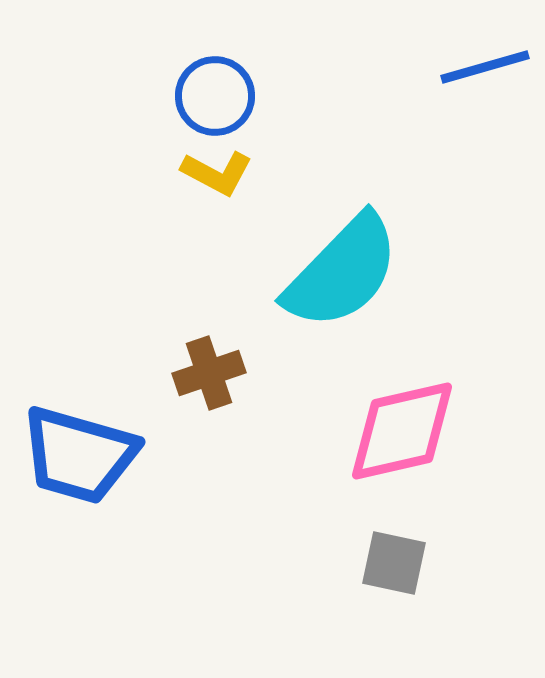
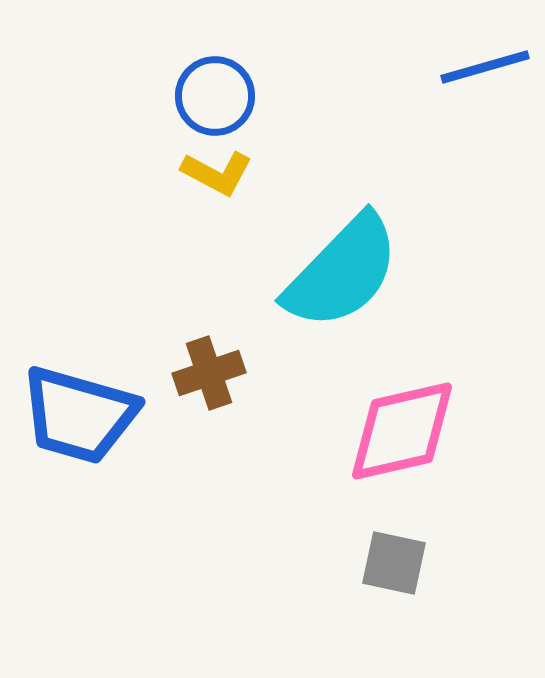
blue trapezoid: moved 40 px up
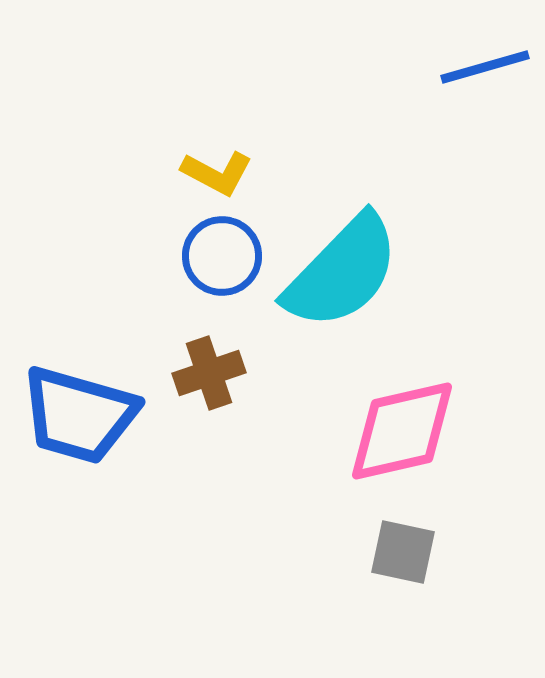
blue circle: moved 7 px right, 160 px down
gray square: moved 9 px right, 11 px up
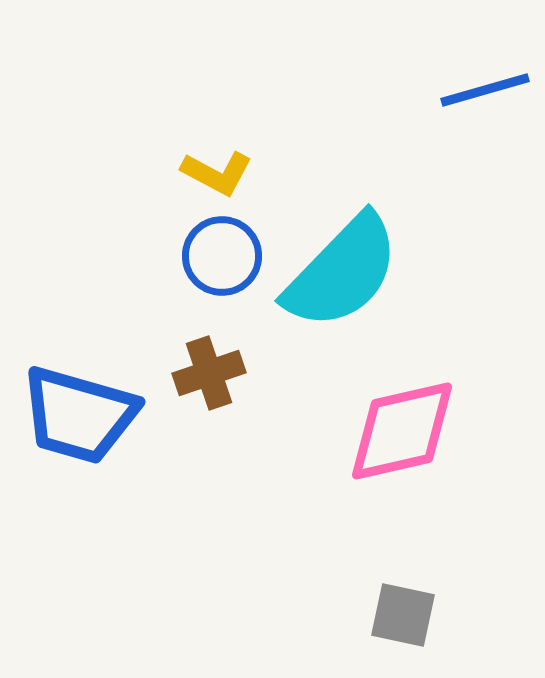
blue line: moved 23 px down
gray square: moved 63 px down
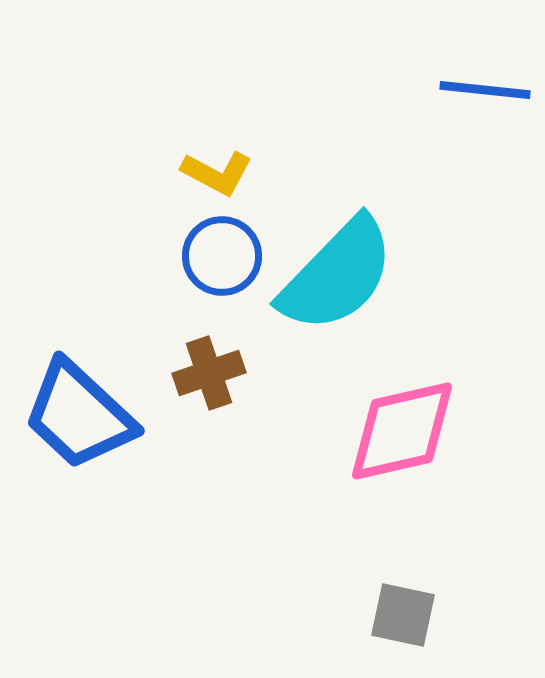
blue line: rotated 22 degrees clockwise
cyan semicircle: moved 5 px left, 3 px down
blue trapezoid: rotated 27 degrees clockwise
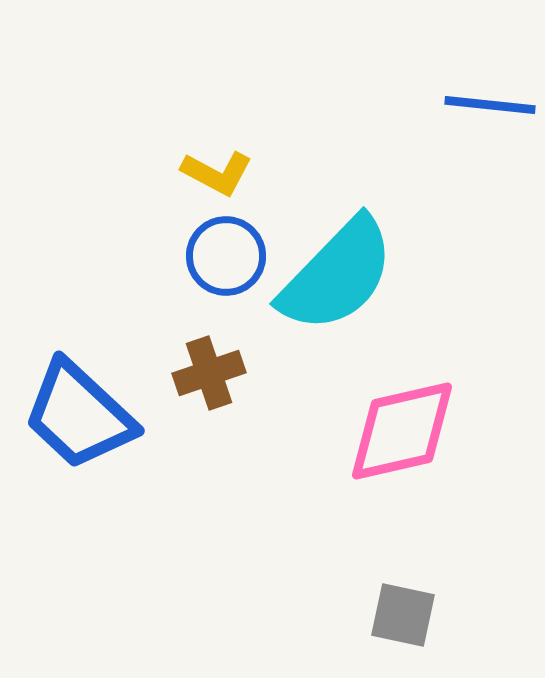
blue line: moved 5 px right, 15 px down
blue circle: moved 4 px right
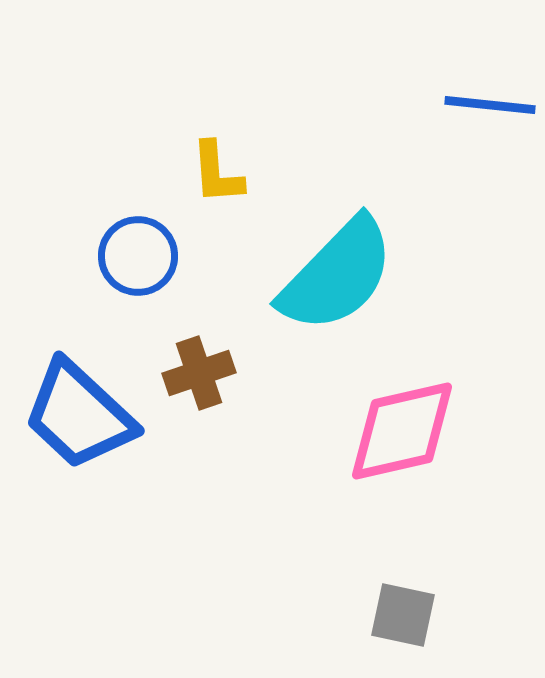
yellow L-shape: rotated 58 degrees clockwise
blue circle: moved 88 px left
brown cross: moved 10 px left
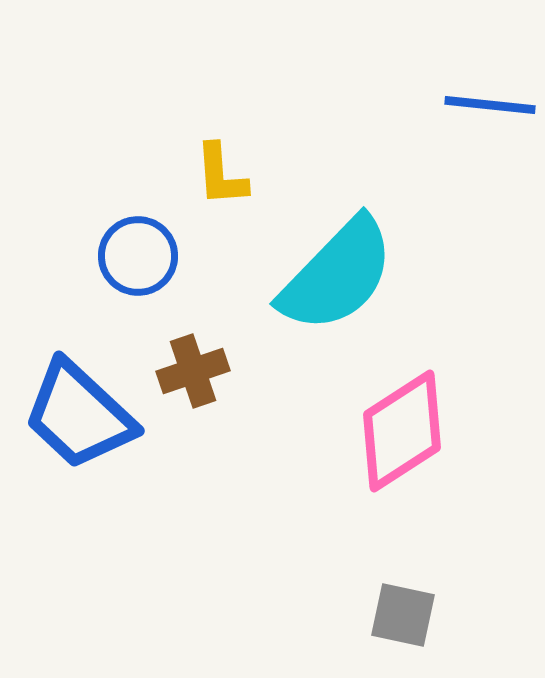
yellow L-shape: moved 4 px right, 2 px down
brown cross: moved 6 px left, 2 px up
pink diamond: rotated 20 degrees counterclockwise
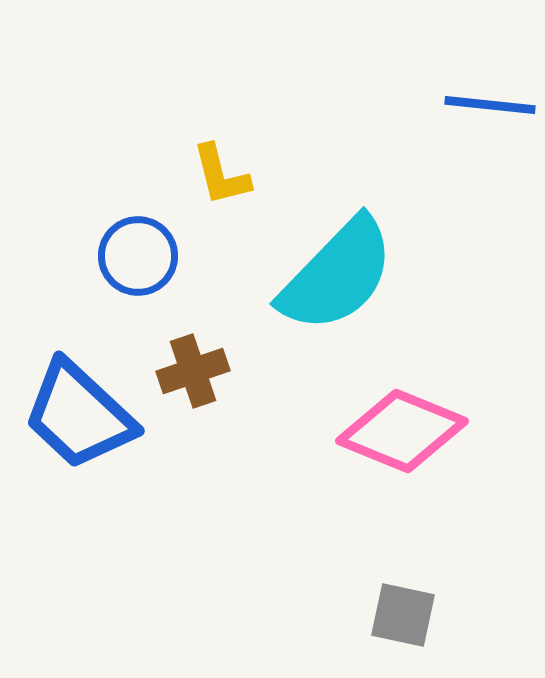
yellow L-shape: rotated 10 degrees counterclockwise
pink diamond: rotated 55 degrees clockwise
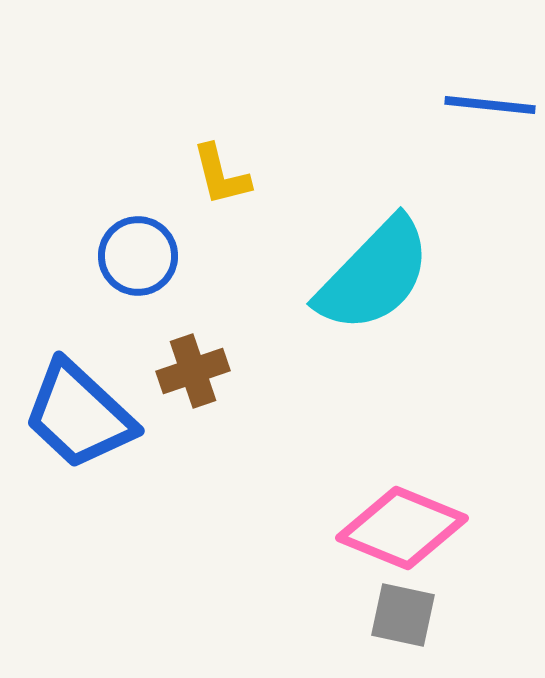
cyan semicircle: moved 37 px right
pink diamond: moved 97 px down
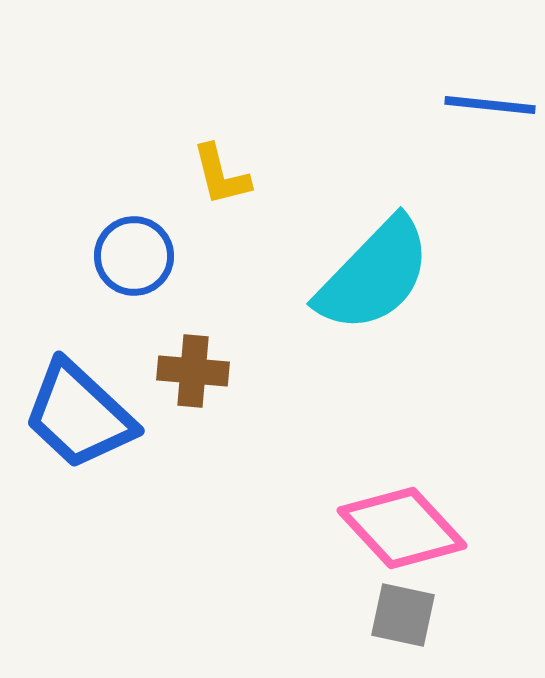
blue circle: moved 4 px left
brown cross: rotated 24 degrees clockwise
pink diamond: rotated 25 degrees clockwise
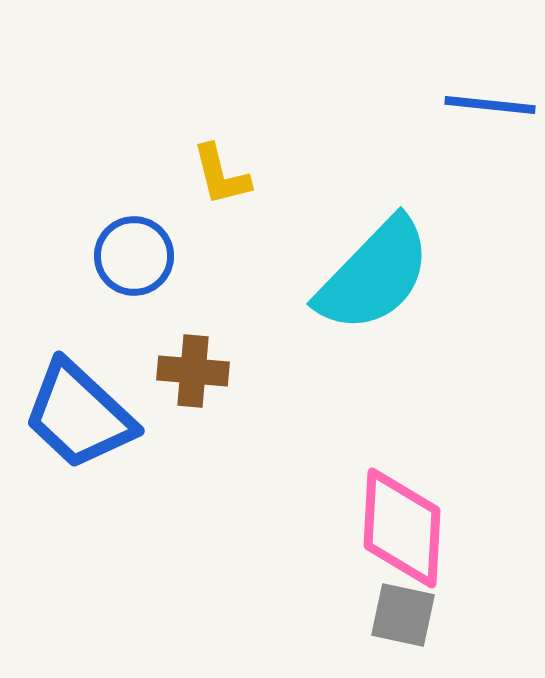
pink diamond: rotated 46 degrees clockwise
